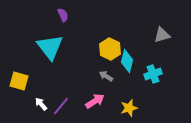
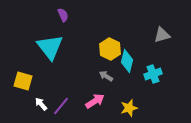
yellow square: moved 4 px right
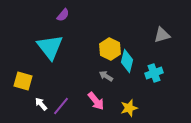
purple semicircle: rotated 64 degrees clockwise
cyan cross: moved 1 px right, 1 px up
pink arrow: moved 1 px right; rotated 84 degrees clockwise
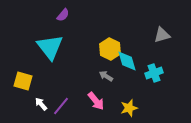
cyan diamond: rotated 30 degrees counterclockwise
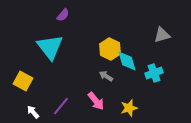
yellow square: rotated 12 degrees clockwise
white arrow: moved 8 px left, 8 px down
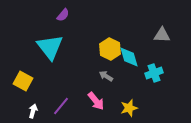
gray triangle: rotated 18 degrees clockwise
cyan diamond: moved 2 px right, 4 px up
white arrow: moved 1 px up; rotated 56 degrees clockwise
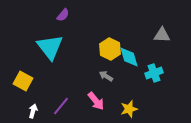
yellow star: moved 1 px down
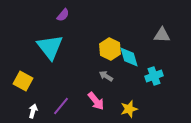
cyan cross: moved 3 px down
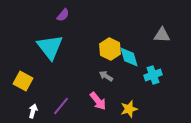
cyan cross: moved 1 px left, 1 px up
pink arrow: moved 2 px right
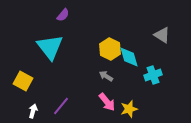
gray triangle: rotated 30 degrees clockwise
pink arrow: moved 9 px right, 1 px down
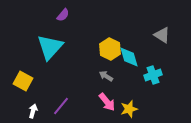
cyan triangle: rotated 20 degrees clockwise
